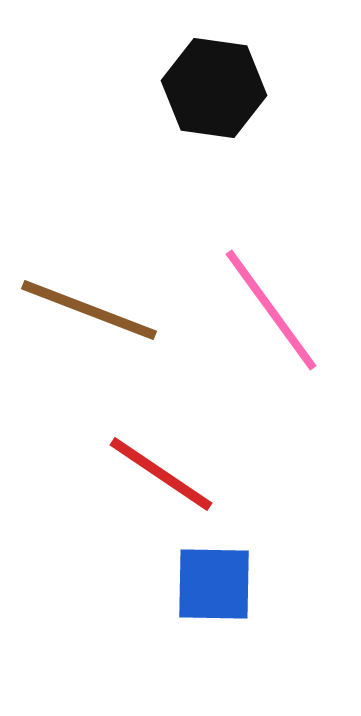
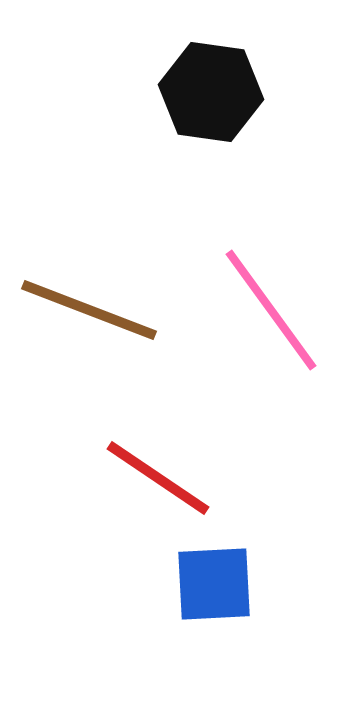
black hexagon: moved 3 px left, 4 px down
red line: moved 3 px left, 4 px down
blue square: rotated 4 degrees counterclockwise
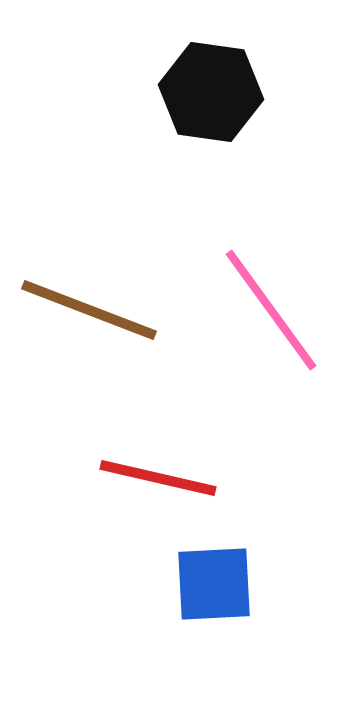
red line: rotated 21 degrees counterclockwise
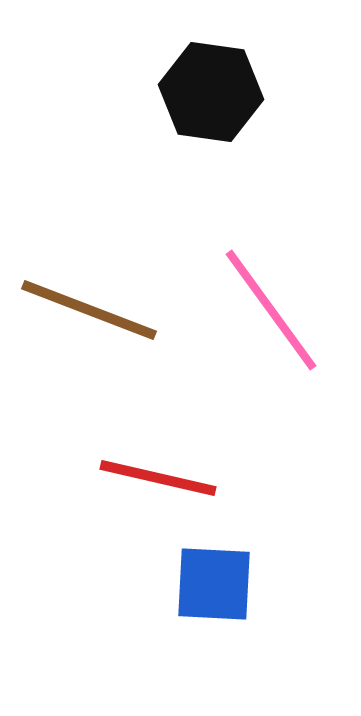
blue square: rotated 6 degrees clockwise
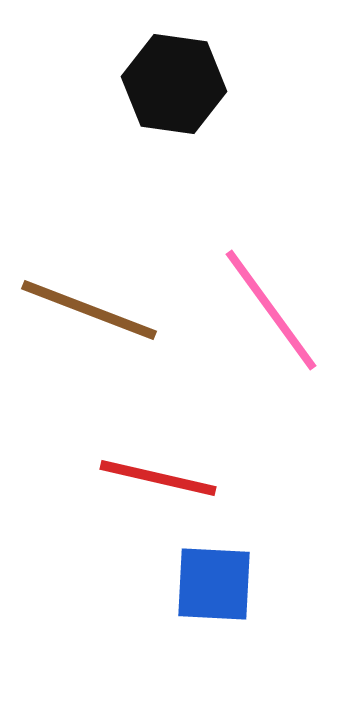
black hexagon: moved 37 px left, 8 px up
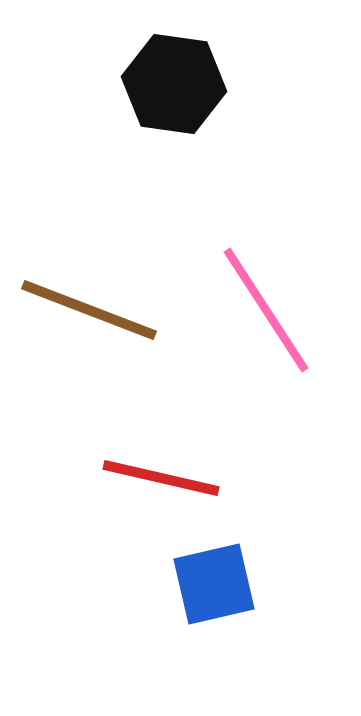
pink line: moved 5 px left; rotated 3 degrees clockwise
red line: moved 3 px right
blue square: rotated 16 degrees counterclockwise
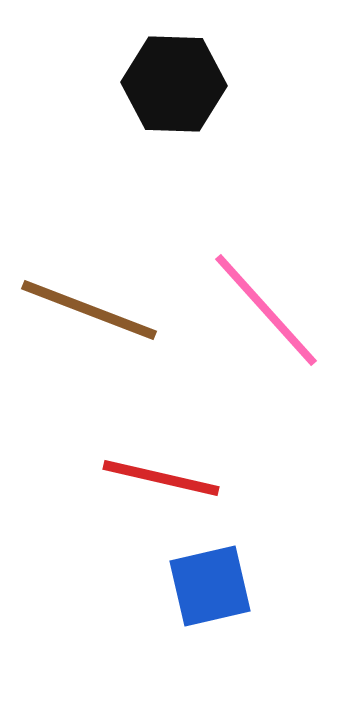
black hexagon: rotated 6 degrees counterclockwise
pink line: rotated 9 degrees counterclockwise
blue square: moved 4 px left, 2 px down
